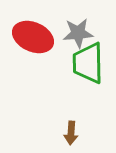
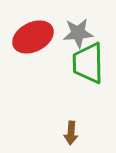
red ellipse: rotated 51 degrees counterclockwise
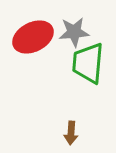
gray star: moved 4 px left, 1 px up
green trapezoid: rotated 6 degrees clockwise
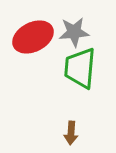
green trapezoid: moved 8 px left, 5 px down
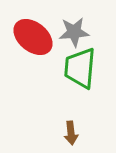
red ellipse: rotated 66 degrees clockwise
brown arrow: rotated 10 degrees counterclockwise
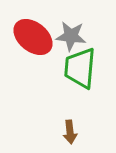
gray star: moved 3 px left, 4 px down; rotated 12 degrees clockwise
brown arrow: moved 1 px left, 1 px up
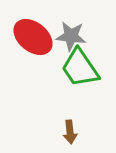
green trapezoid: rotated 39 degrees counterclockwise
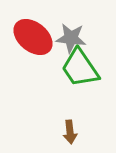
gray star: moved 2 px down
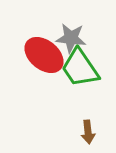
red ellipse: moved 11 px right, 18 px down
brown arrow: moved 18 px right
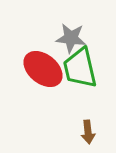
red ellipse: moved 1 px left, 14 px down
green trapezoid: rotated 21 degrees clockwise
